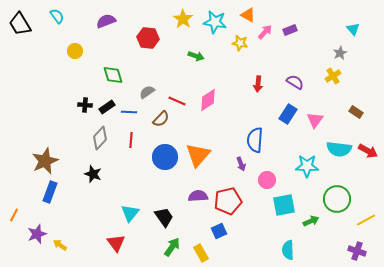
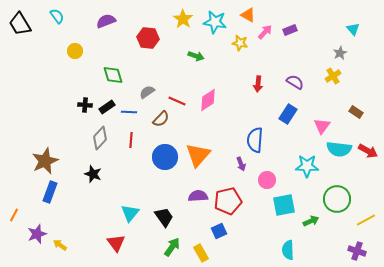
pink triangle at (315, 120): moved 7 px right, 6 px down
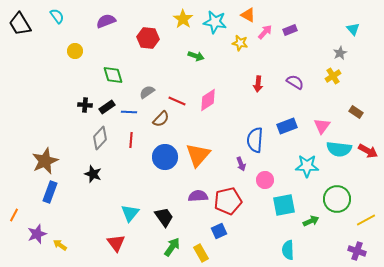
blue rectangle at (288, 114): moved 1 px left, 12 px down; rotated 36 degrees clockwise
pink circle at (267, 180): moved 2 px left
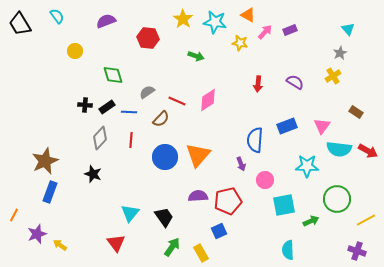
cyan triangle at (353, 29): moved 5 px left
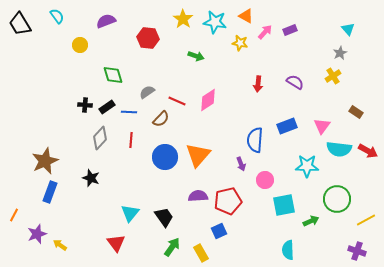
orange triangle at (248, 15): moved 2 px left, 1 px down
yellow circle at (75, 51): moved 5 px right, 6 px up
black star at (93, 174): moved 2 px left, 4 px down
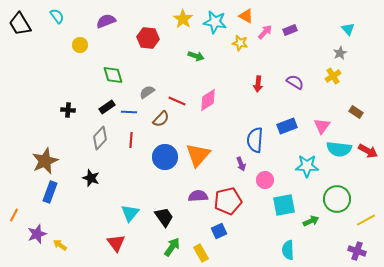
black cross at (85, 105): moved 17 px left, 5 px down
